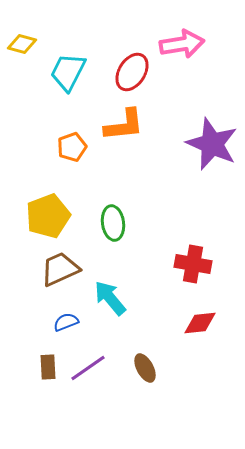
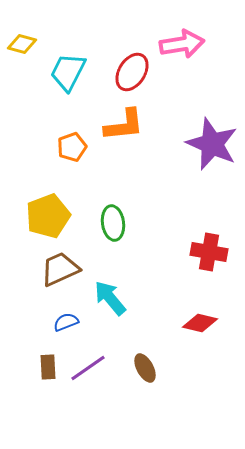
red cross: moved 16 px right, 12 px up
red diamond: rotated 20 degrees clockwise
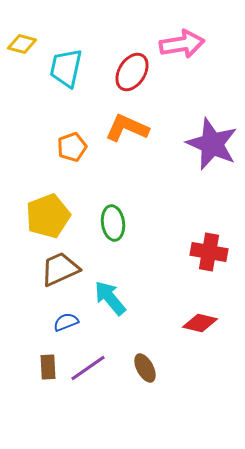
cyan trapezoid: moved 2 px left, 4 px up; rotated 15 degrees counterclockwise
orange L-shape: moved 3 px right, 3 px down; rotated 150 degrees counterclockwise
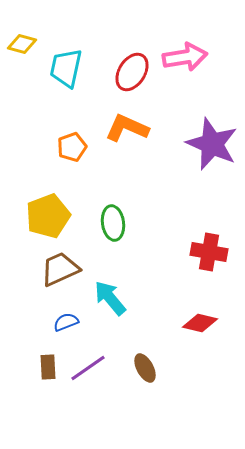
pink arrow: moved 3 px right, 13 px down
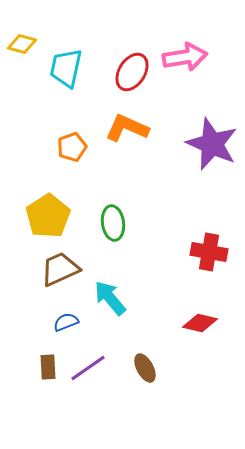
yellow pentagon: rotated 12 degrees counterclockwise
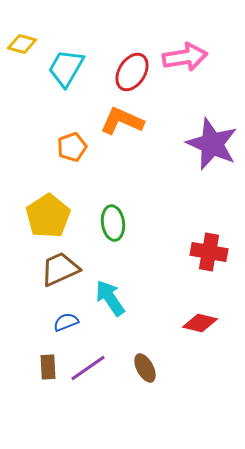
cyan trapezoid: rotated 18 degrees clockwise
orange L-shape: moved 5 px left, 7 px up
cyan arrow: rotated 6 degrees clockwise
